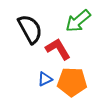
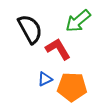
orange pentagon: moved 5 px down
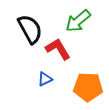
orange pentagon: moved 16 px right
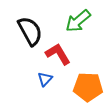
black semicircle: moved 2 px down
red L-shape: moved 5 px down
blue triangle: rotated 21 degrees counterclockwise
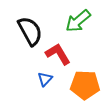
orange pentagon: moved 3 px left, 2 px up
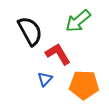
orange pentagon: moved 1 px left
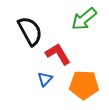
green arrow: moved 6 px right, 2 px up
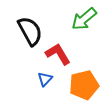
orange pentagon: rotated 16 degrees counterclockwise
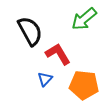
orange pentagon: rotated 20 degrees clockwise
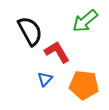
green arrow: moved 1 px right, 2 px down
red L-shape: moved 1 px left, 2 px up
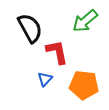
black semicircle: moved 3 px up
red L-shape: rotated 20 degrees clockwise
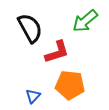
red L-shape: rotated 84 degrees clockwise
blue triangle: moved 12 px left, 17 px down
orange pentagon: moved 14 px left
